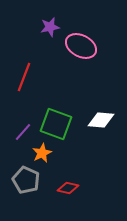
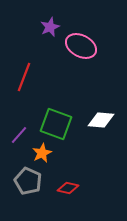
purple star: rotated 12 degrees counterclockwise
purple line: moved 4 px left, 3 px down
gray pentagon: moved 2 px right, 1 px down
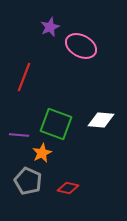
purple line: rotated 54 degrees clockwise
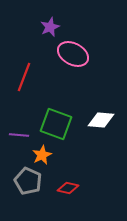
pink ellipse: moved 8 px left, 8 px down
orange star: moved 2 px down
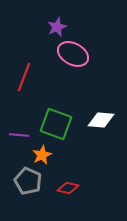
purple star: moved 7 px right
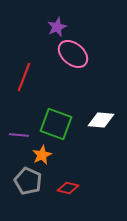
pink ellipse: rotated 12 degrees clockwise
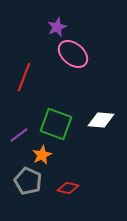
purple line: rotated 42 degrees counterclockwise
